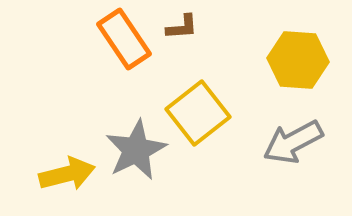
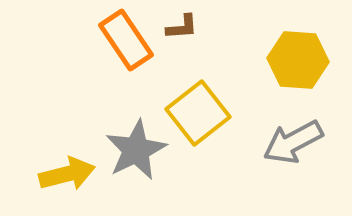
orange rectangle: moved 2 px right, 1 px down
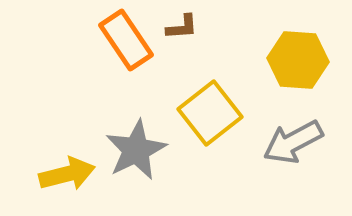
yellow square: moved 12 px right
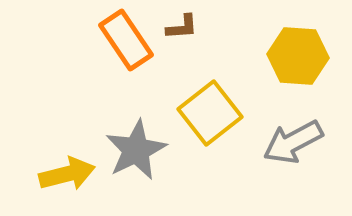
yellow hexagon: moved 4 px up
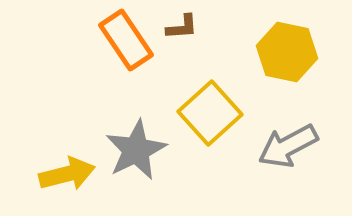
yellow hexagon: moved 11 px left, 4 px up; rotated 8 degrees clockwise
yellow square: rotated 4 degrees counterclockwise
gray arrow: moved 5 px left, 4 px down
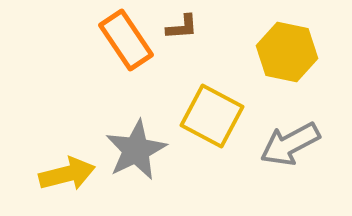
yellow square: moved 2 px right, 3 px down; rotated 20 degrees counterclockwise
gray arrow: moved 2 px right, 2 px up
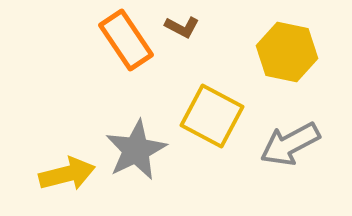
brown L-shape: rotated 32 degrees clockwise
